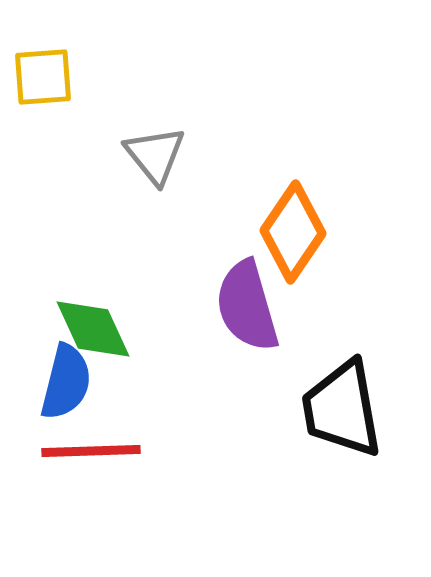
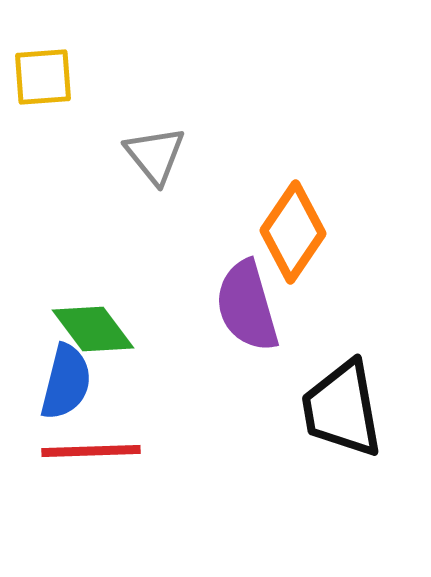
green diamond: rotated 12 degrees counterclockwise
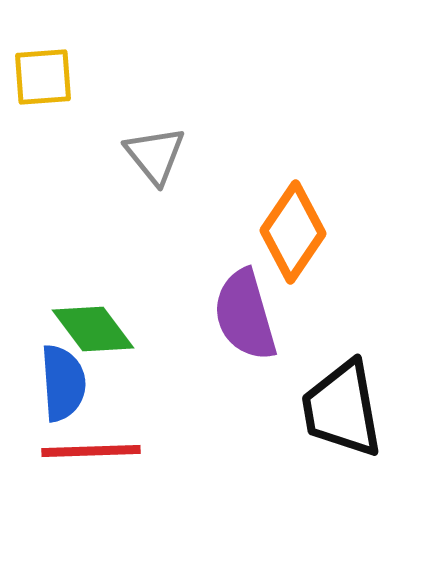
purple semicircle: moved 2 px left, 9 px down
blue semicircle: moved 3 px left, 1 px down; rotated 18 degrees counterclockwise
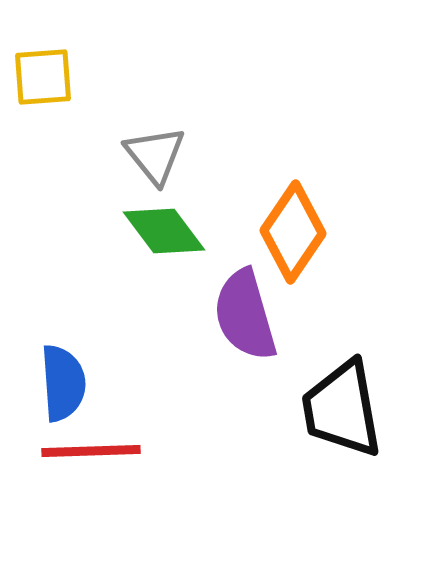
green diamond: moved 71 px right, 98 px up
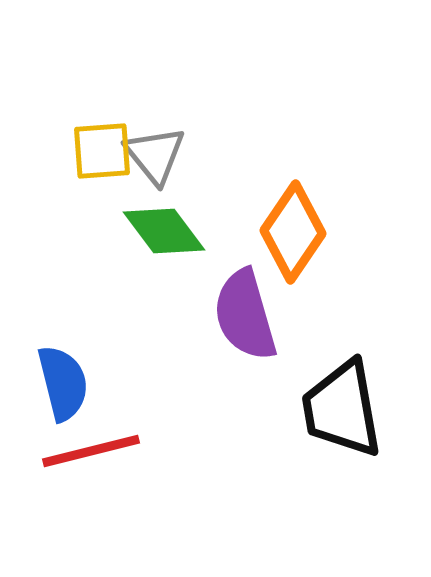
yellow square: moved 59 px right, 74 px down
blue semicircle: rotated 10 degrees counterclockwise
red line: rotated 12 degrees counterclockwise
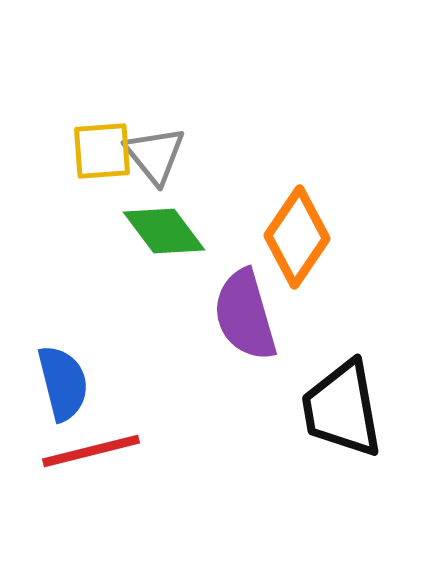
orange diamond: moved 4 px right, 5 px down
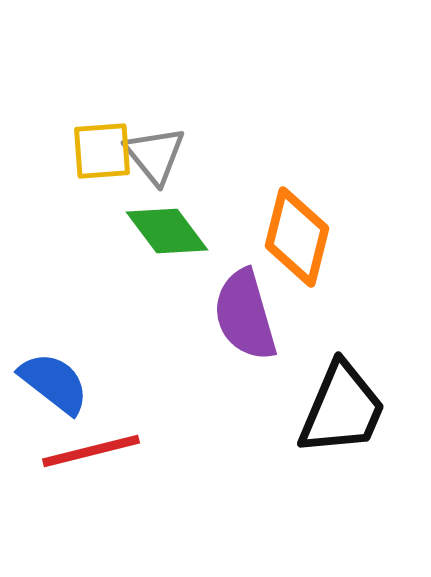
green diamond: moved 3 px right
orange diamond: rotated 20 degrees counterclockwise
blue semicircle: moved 9 px left; rotated 38 degrees counterclockwise
black trapezoid: rotated 147 degrees counterclockwise
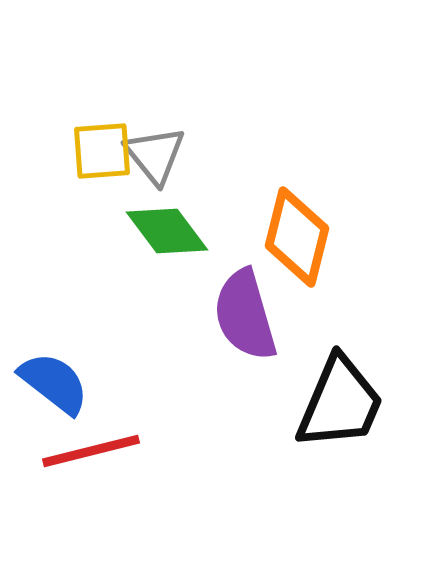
black trapezoid: moved 2 px left, 6 px up
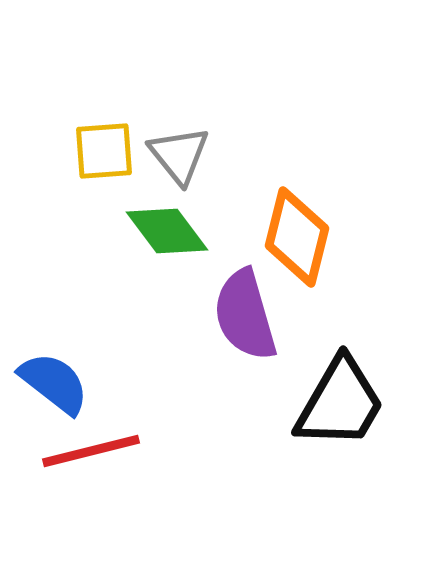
yellow square: moved 2 px right
gray triangle: moved 24 px right
black trapezoid: rotated 7 degrees clockwise
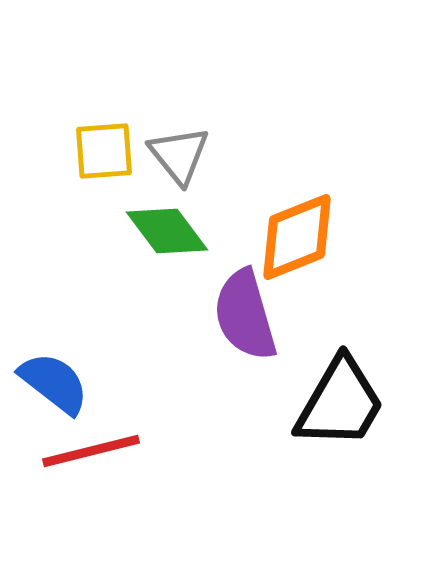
orange diamond: rotated 54 degrees clockwise
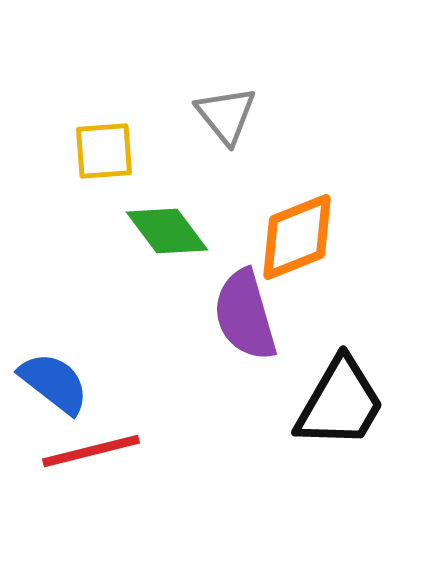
gray triangle: moved 47 px right, 40 px up
